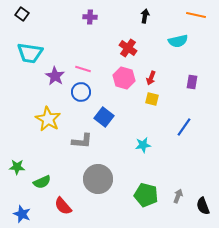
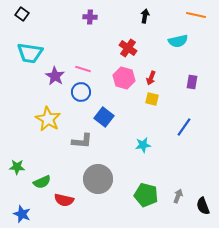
red semicircle: moved 1 px right, 6 px up; rotated 36 degrees counterclockwise
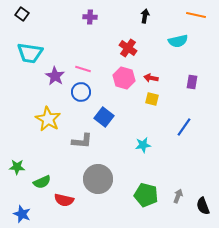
red arrow: rotated 80 degrees clockwise
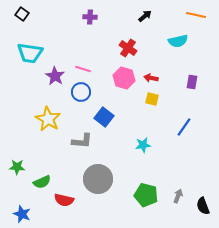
black arrow: rotated 40 degrees clockwise
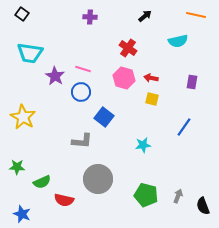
yellow star: moved 25 px left, 2 px up
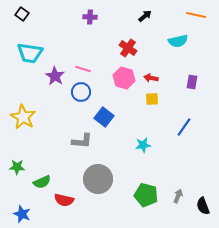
yellow square: rotated 16 degrees counterclockwise
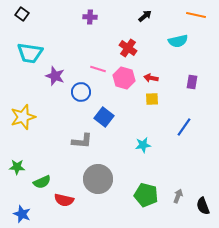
pink line: moved 15 px right
purple star: rotated 12 degrees counterclockwise
yellow star: rotated 25 degrees clockwise
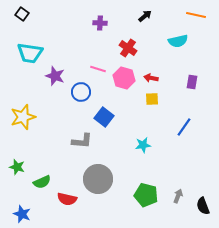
purple cross: moved 10 px right, 6 px down
green star: rotated 14 degrees clockwise
red semicircle: moved 3 px right, 1 px up
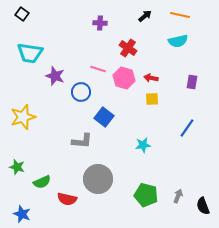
orange line: moved 16 px left
blue line: moved 3 px right, 1 px down
